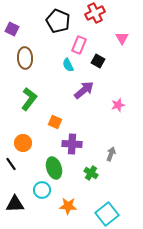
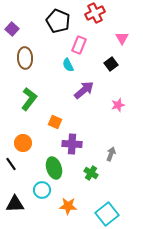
purple square: rotated 16 degrees clockwise
black square: moved 13 px right, 3 px down; rotated 24 degrees clockwise
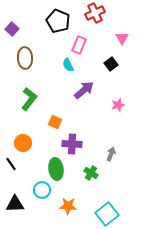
green ellipse: moved 2 px right, 1 px down; rotated 10 degrees clockwise
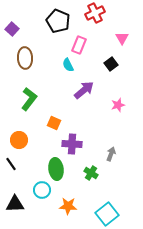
orange square: moved 1 px left, 1 px down
orange circle: moved 4 px left, 3 px up
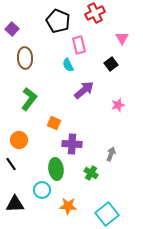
pink rectangle: rotated 36 degrees counterclockwise
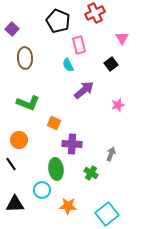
green L-shape: moved 1 px left, 4 px down; rotated 75 degrees clockwise
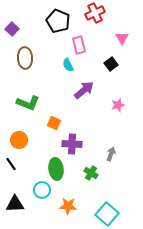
cyan square: rotated 10 degrees counterclockwise
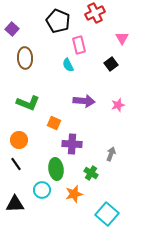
purple arrow: moved 11 px down; rotated 45 degrees clockwise
black line: moved 5 px right
orange star: moved 6 px right, 12 px up; rotated 18 degrees counterclockwise
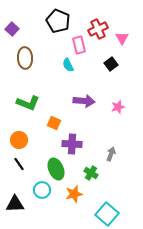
red cross: moved 3 px right, 16 px down
pink star: moved 2 px down
black line: moved 3 px right
green ellipse: rotated 15 degrees counterclockwise
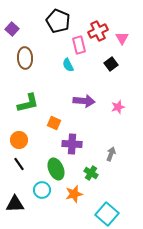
red cross: moved 2 px down
green L-shape: rotated 35 degrees counterclockwise
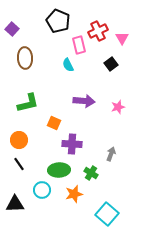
green ellipse: moved 3 px right, 1 px down; rotated 70 degrees counterclockwise
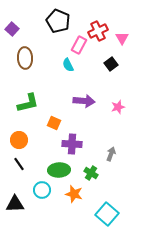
pink rectangle: rotated 42 degrees clockwise
orange star: rotated 30 degrees clockwise
